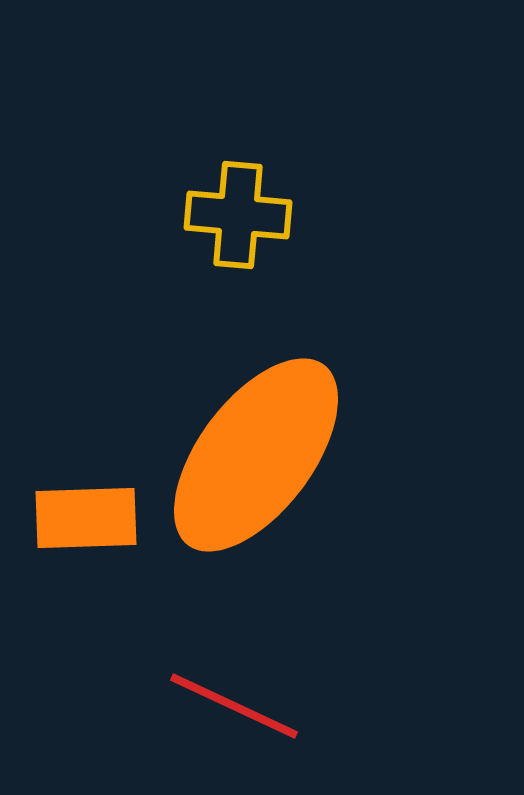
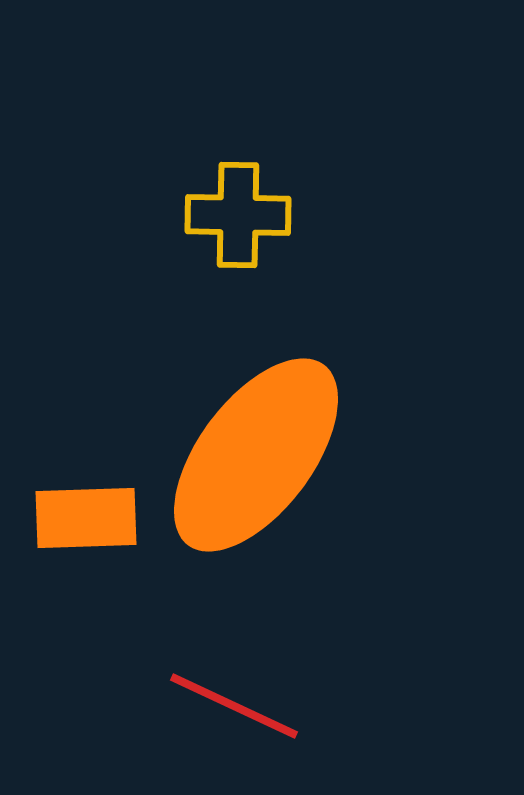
yellow cross: rotated 4 degrees counterclockwise
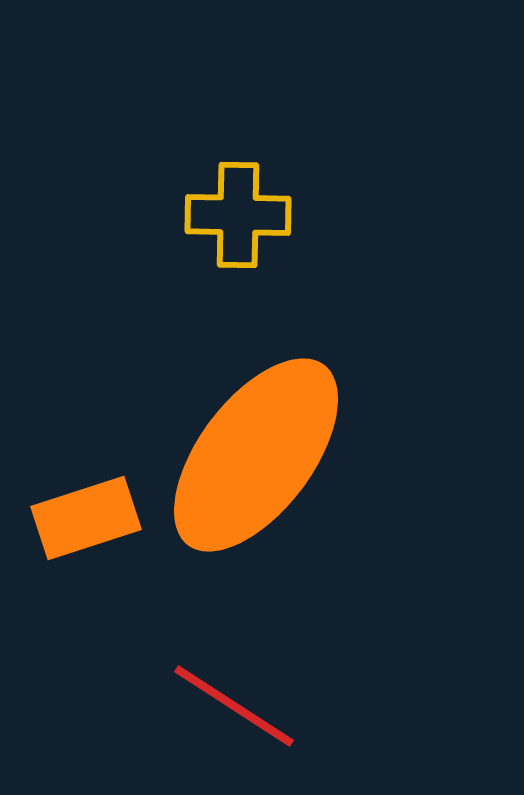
orange rectangle: rotated 16 degrees counterclockwise
red line: rotated 8 degrees clockwise
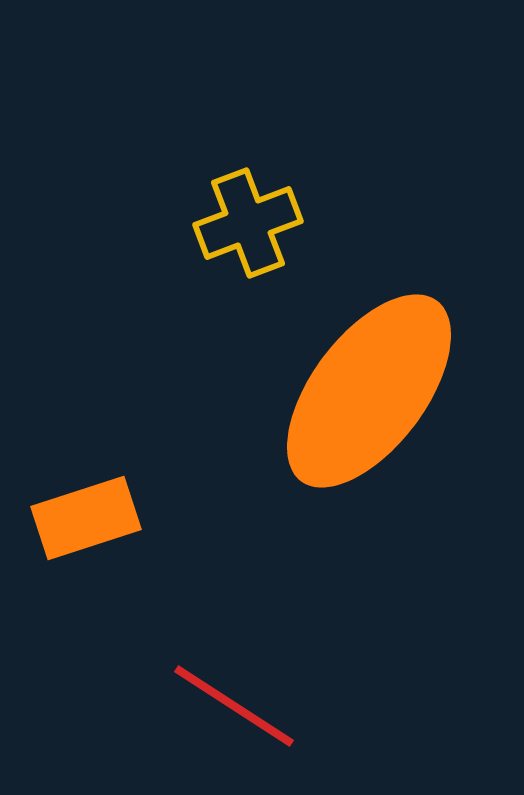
yellow cross: moved 10 px right, 8 px down; rotated 22 degrees counterclockwise
orange ellipse: moved 113 px right, 64 px up
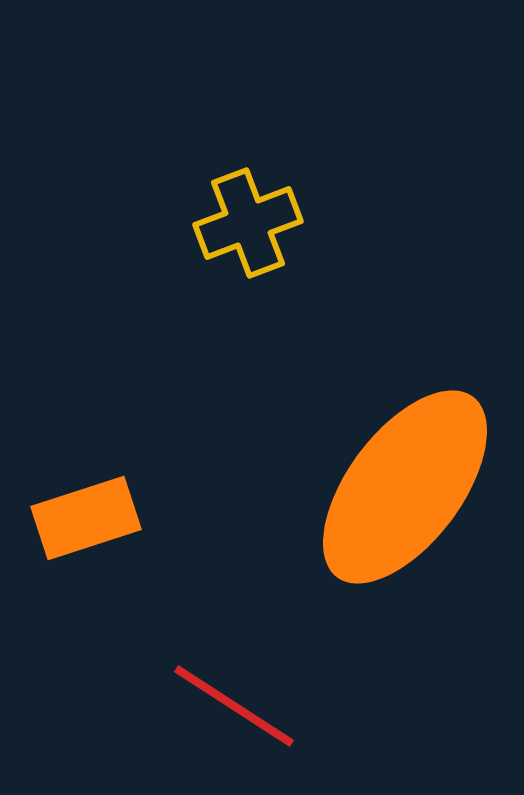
orange ellipse: moved 36 px right, 96 px down
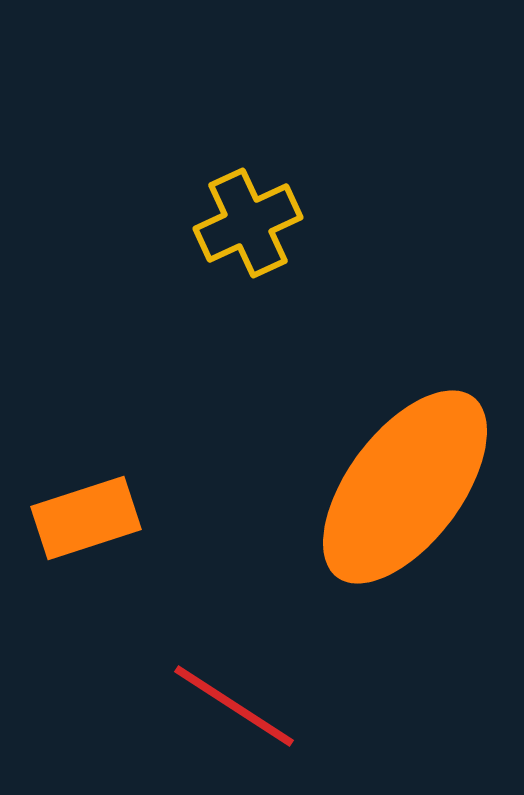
yellow cross: rotated 4 degrees counterclockwise
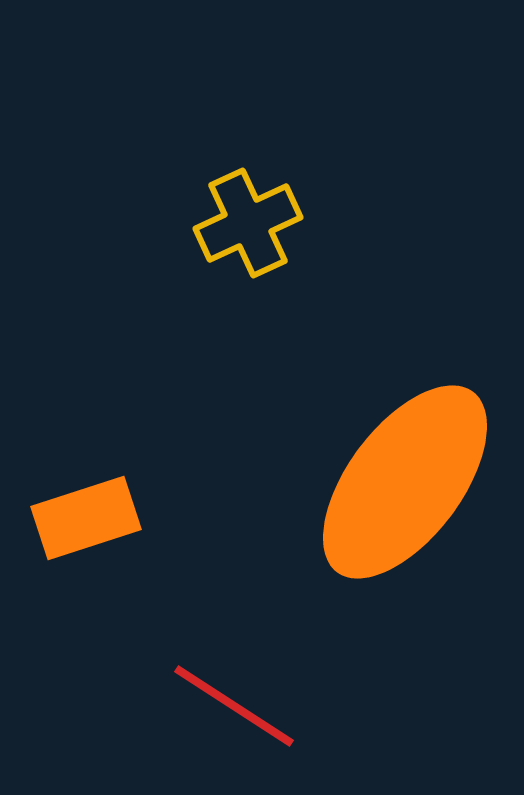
orange ellipse: moved 5 px up
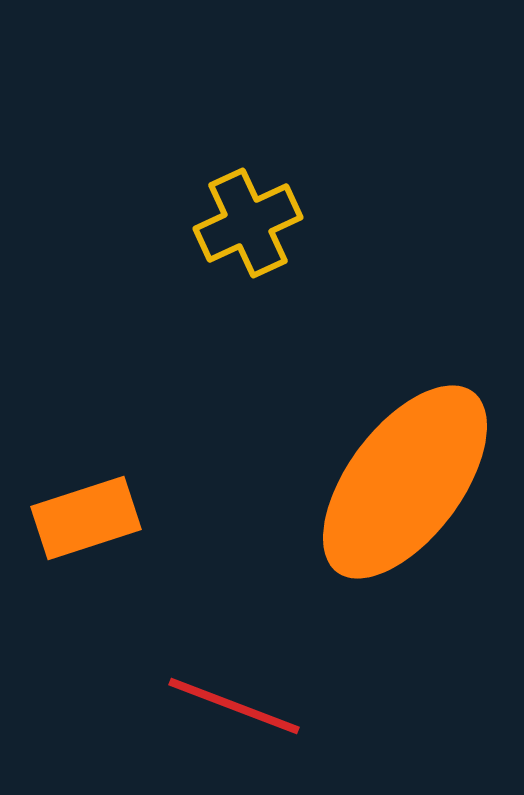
red line: rotated 12 degrees counterclockwise
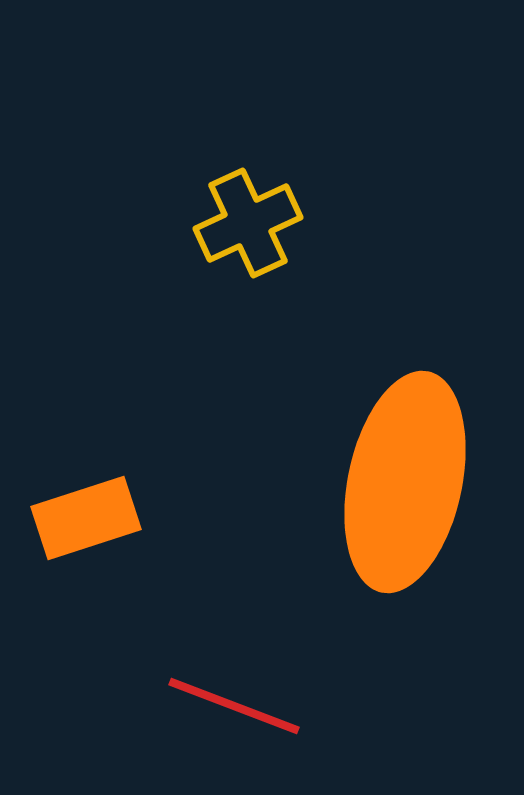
orange ellipse: rotated 25 degrees counterclockwise
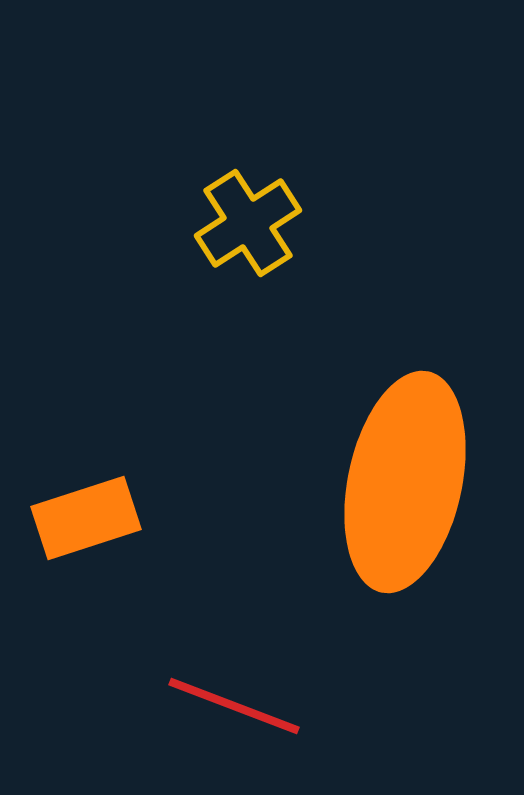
yellow cross: rotated 8 degrees counterclockwise
